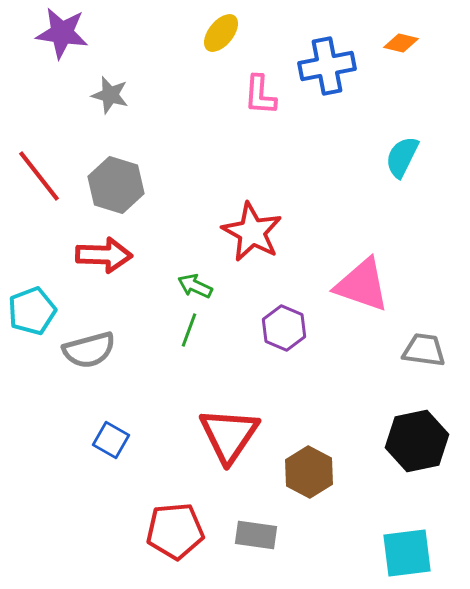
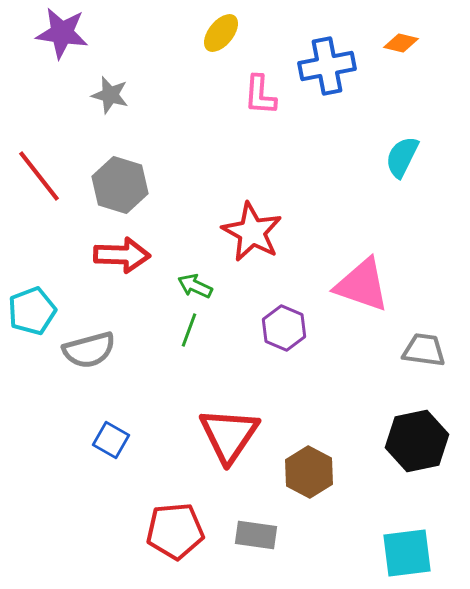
gray hexagon: moved 4 px right
red arrow: moved 18 px right
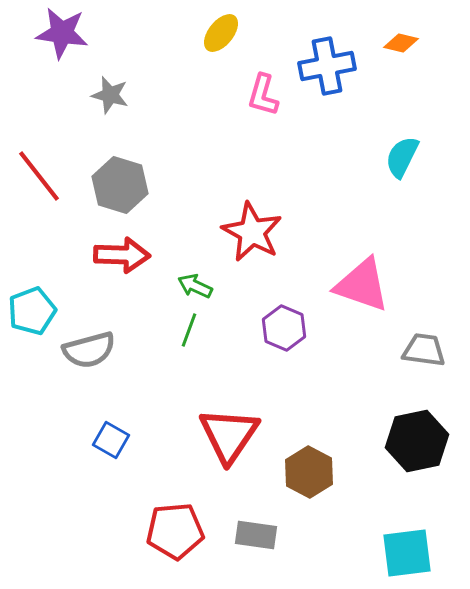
pink L-shape: moved 3 px right; rotated 12 degrees clockwise
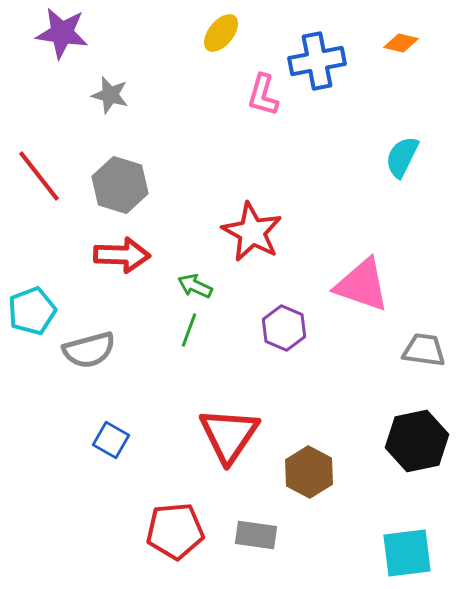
blue cross: moved 10 px left, 5 px up
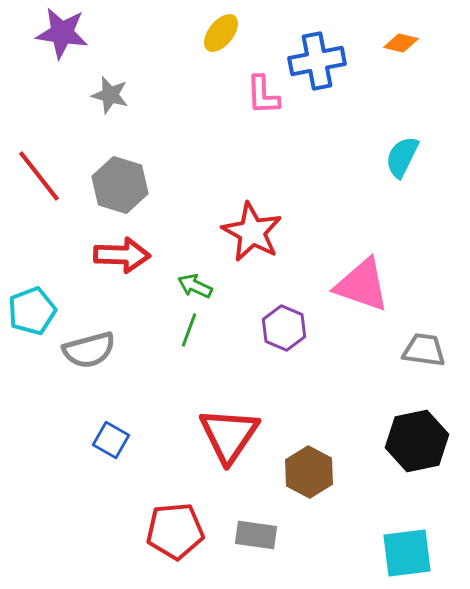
pink L-shape: rotated 18 degrees counterclockwise
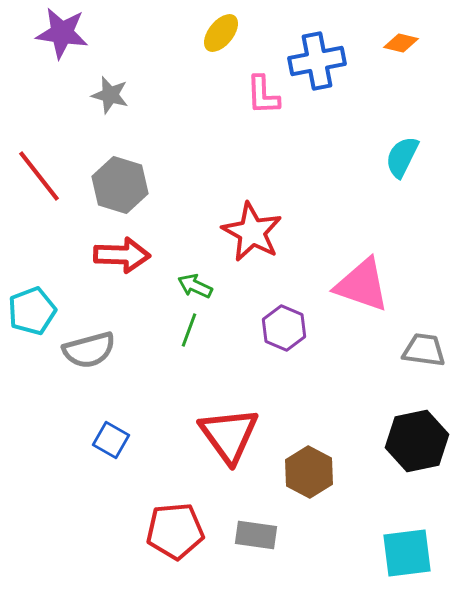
red triangle: rotated 10 degrees counterclockwise
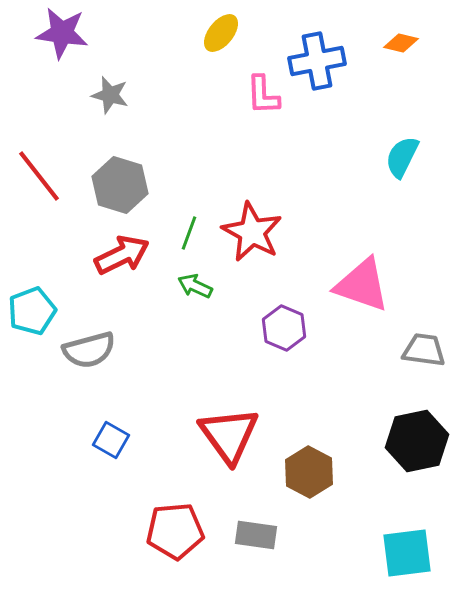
red arrow: rotated 28 degrees counterclockwise
green line: moved 97 px up
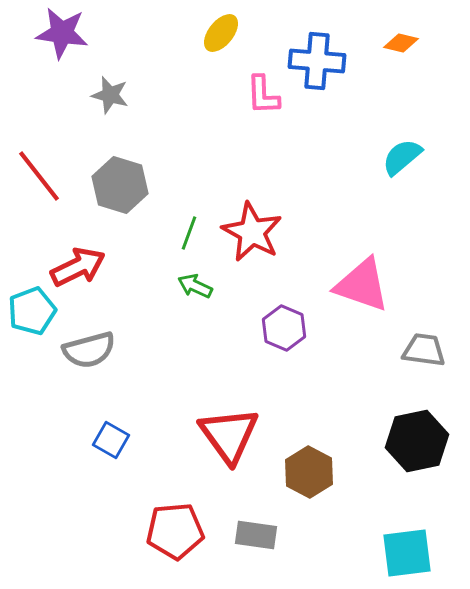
blue cross: rotated 16 degrees clockwise
cyan semicircle: rotated 24 degrees clockwise
red arrow: moved 44 px left, 12 px down
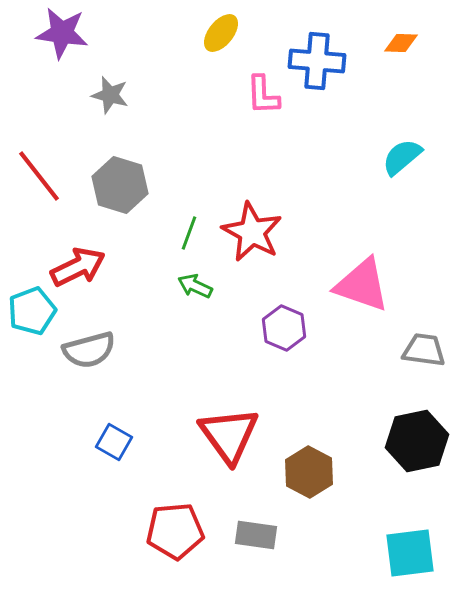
orange diamond: rotated 12 degrees counterclockwise
blue square: moved 3 px right, 2 px down
cyan square: moved 3 px right
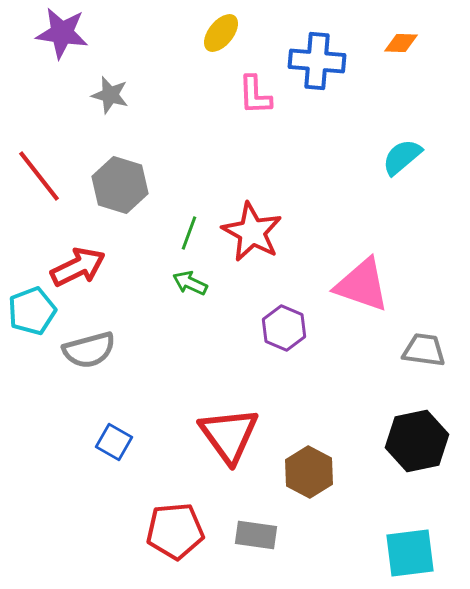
pink L-shape: moved 8 px left
green arrow: moved 5 px left, 3 px up
